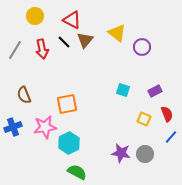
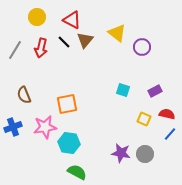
yellow circle: moved 2 px right, 1 px down
red arrow: moved 1 px left, 1 px up; rotated 24 degrees clockwise
red semicircle: rotated 56 degrees counterclockwise
blue line: moved 1 px left, 3 px up
cyan hexagon: rotated 25 degrees counterclockwise
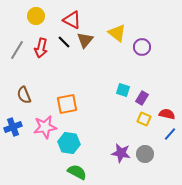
yellow circle: moved 1 px left, 1 px up
gray line: moved 2 px right
purple rectangle: moved 13 px left, 7 px down; rotated 32 degrees counterclockwise
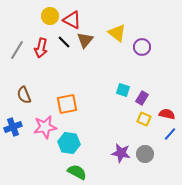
yellow circle: moved 14 px right
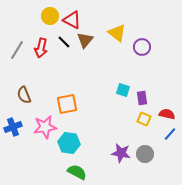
purple rectangle: rotated 40 degrees counterclockwise
